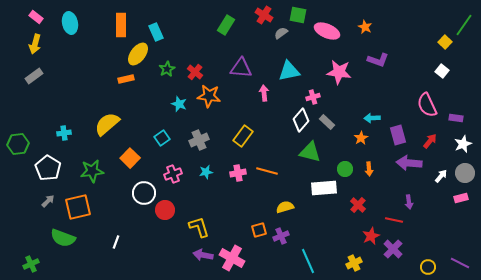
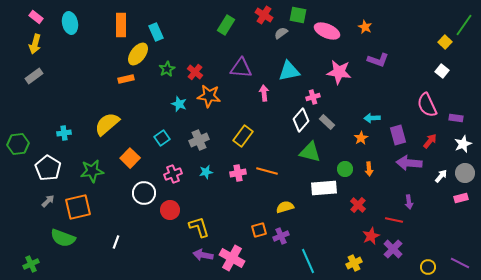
red circle at (165, 210): moved 5 px right
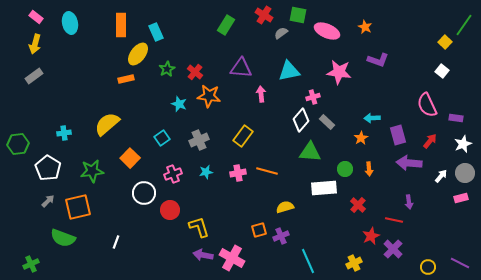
pink arrow at (264, 93): moved 3 px left, 1 px down
green triangle at (310, 152): rotated 10 degrees counterclockwise
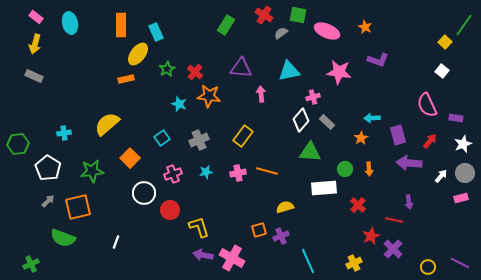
gray rectangle at (34, 76): rotated 60 degrees clockwise
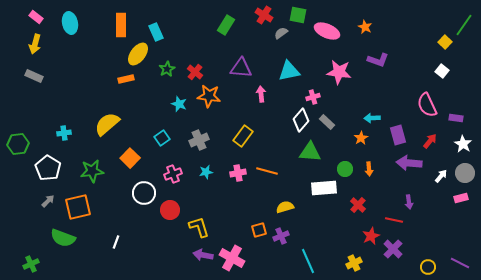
white star at (463, 144): rotated 18 degrees counterclockwise
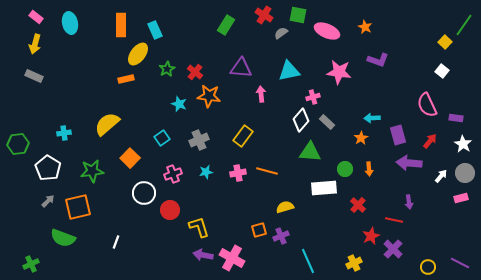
cyan rectangle at (156, 32): moved 1 px left, 2 px up
